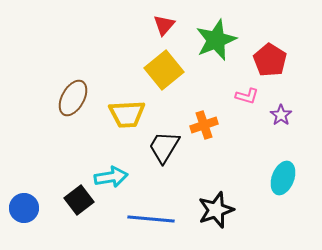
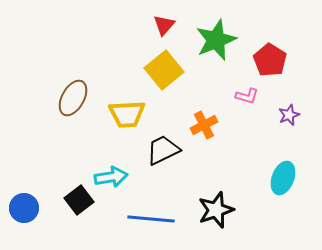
purple star: moved 8 px right; rotated 15 degrees clockwise
orange cross: rotated 8 degrees counterclockwise
black trapezoid: moved 1 px left, 3 px down; rotated 33 degrees clockwise
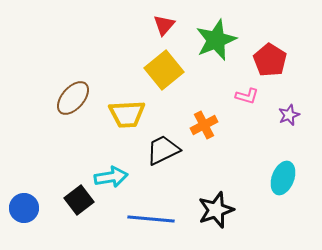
brown ellipse: rotated 12 degrees clockwise
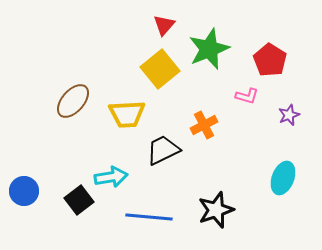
green star: moved 7 px left, 9 px down
yellow square: moved 4 px left, 1 px up
brown ellipse: moved 3 px down
blue circle: moved 17 px up
blue line: moved 2 px left, 2 px up
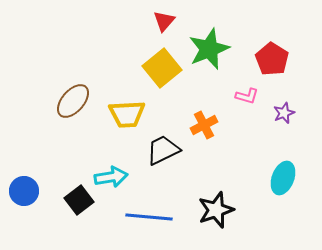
red triangle: moved 4 px up
red pentagon: moved 2 px right, 1 px up
yellow square: moved 2 px right, 1 px up
purple star: moved 5 px left, 2 px up
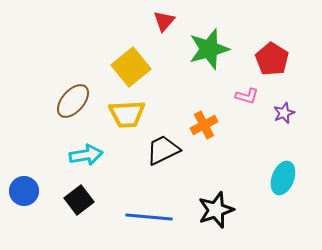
green star: rotated 6 degrees clockwise
yellow square: moved 31 px left, 1 px up
cyan arrow: moved 25 px left, 22 px up
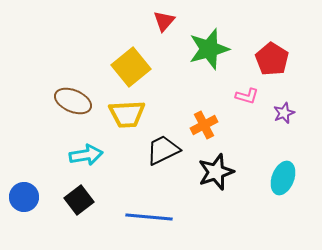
brown ellipse: rotated 72 degrees clockwise
blue circle: moved 6 px down
black star: moved 38 px up
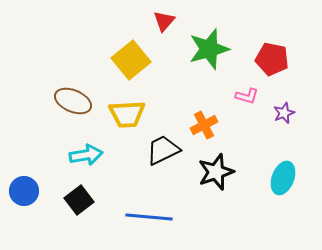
red pentagon: rotated 20 degrees counterclockwise
yellow square: moved 7 px up
blue circle: moved 6 px up
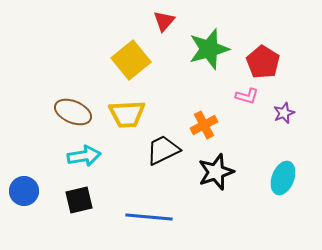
red pentagon: moved 9 px left, 3 px down; rotated 20 degrees clockwise
brown ellipse: moved 11 px down
cyan arrow: moved 2 px left, 1 px down
black square: rotated 24 degrees clockwise
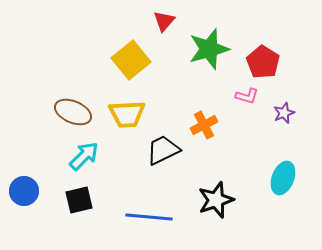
cyan arrow: rotated 36 degrees counterclockwise
black star: moved 28 px down
